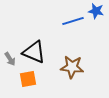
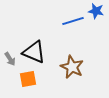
brown star: rotated 20 degrees clockwise
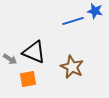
blue star: moved 1 px left
gray arrow: rotated 24 degrees counterclockwise
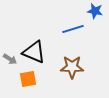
blue line: moved 8 px down
brown star: rotated 25 degrees counterclockwise
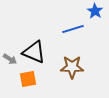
blue star: rotated 21 degrees clockwise
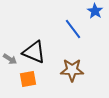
blue line: rotated 70 degrees clockwise
brown star: moved 3 px down
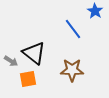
black triangle: moved 1 px down; rotated 15 degrees clockwise
gray arrow: moved 1 px right, 2 px down
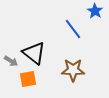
brown star: moved 1 px right
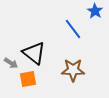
gray arrow: moved 2 px down
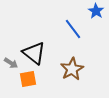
blue star: moved 1 px right
brown star: moved 1 px left, 1 px up; rotated 30 degrees counterclockwise
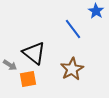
gray arrow: moved 1 px left, 2 px down
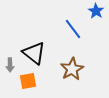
gray arrow: rotated 56 degrees clockwise
orange square: moved 2 px down
